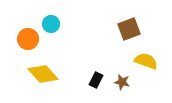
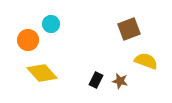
orange circle: moved 1 px down
yellow diamond: moved 1 px left, 1 px up
brown star: moved 2 px left, 1 px up
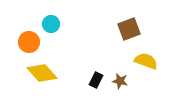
orange circle: moved 1 px right, 2 px down
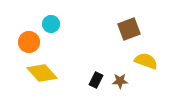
brown star: rotated 14 degrees counterclockwise
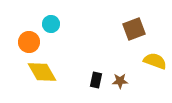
brown square: moved 5 px right
yellow semicircle: moved 9 px right
yellow diamond: moved 1 px up; rotated 12 degrees clockwise
black rectangle: rotated 14 degrees counterclockwise
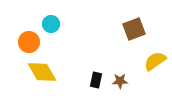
yellow semicircle: rotated 55 degrees counterclockwise
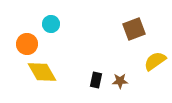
orange circle: moved 2 px left, 2 px down
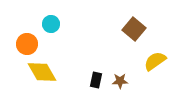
brown square: rotated 30 degrees counterclockwise
